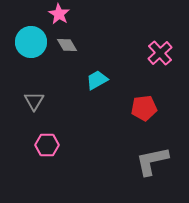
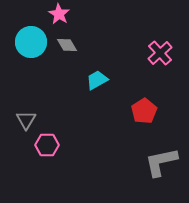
gray triangle: moved 8 px left, 19 px down
red pentagon: moved 3 px down; rotated 25 degrees counterclockwise
gray L-shape: moved 9 px right, 1 px down
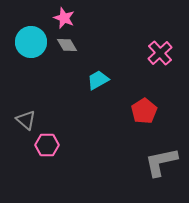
pink star: moved 5 px right, 4 px down; rotated 10 degrees counterclockwise
cyan trapezoid: moved 1 px right
gray triangle: rotated 20 degrees counterclockwise
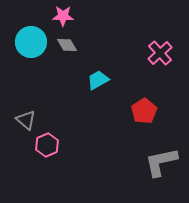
pink star: moved 1 px left, 2 px up; rotated 20 degrees counterclockwise
pink hexagon: rotated 25 degrees counterclockwise
